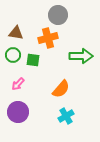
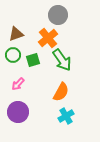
brown triangle: moved 1 px down; rotated 28 degrees counterclockwise
orange cross: rotated 24 degrees counterclockwise
green arrow: moved 19 px left, 4 px down; rotated 55 degrees clockwise
green square: rotated 24 degrees counterclockwise
orange semicircle: moved 3 px down; rotated 12 degrees counterclockwise
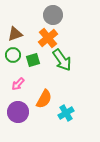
gray circle: moved 5 px left
brown triangle: moved 1 px left
orange semicircle: moved 17 px left, 7 px down
cyan cross: moved 3 px up
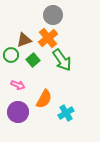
brown triangle: moved 9 px right, 6 px down
green circle: moved 2 px left
green square: rotated 24 degrees counterclockwise
pink arrow: moved 1 px down; rotated 112 degrees counterclockwise
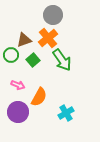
orange semicircle: moved 5 px left, 2 px up
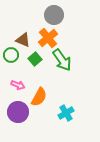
gray circle: moved 1 px right
brown triangle: moved 1 px left; rotated 42 degrees clockwise
green square: moved 2 px right, 1 px up
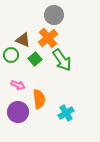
orange semicircle: moved 2 px down; rotated 36 degrees counterclockwise
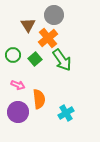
brown triangle: moved 5 px right, 15 px up; rotated 35 degrees clockwise
green circle: moved 2 px right
